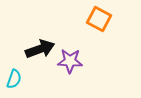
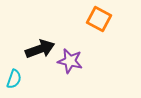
purple star: rotated 10 degrees clockwise
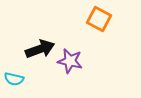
cyan semicircle: rotated 84 degrees clockwise
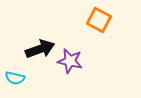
orange square: moved 1 px down
cyan semicircle: moved 1 px right, 1 px up
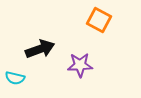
purple star: moved 10 px right, 4 px down; rotated 15 degrees counterclockwise
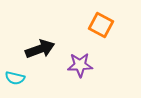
orange square: moved 2 px right, 5 px down
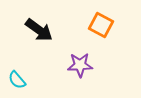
black arrow: moved 1 px left, 19 px up; rotated 56 degrees clockwise
cyan semicircle: moved 2 px right, 2 px down; rotated 36 degrees clockwise
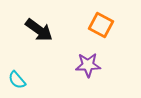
purple star: moved 8 px right
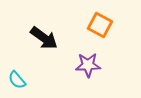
orange square: moved 1 px left
black arrow: moved 5 px right, 8 px down
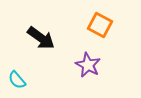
black arrow: moved 3 px left
purple star: rotated 30 degrees clockwise
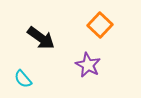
orange square: rotated 15 degrees clockwise
cyan semicircle: moved 6 px right, 1 px up
